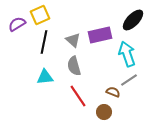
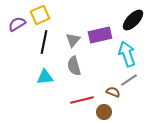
gray triangle: rotated 28 degrees clockwise
red line: moved 4 px right, 4 px down; rotated 70 degrees counterclockwise
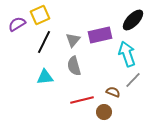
black line: rotated 15 degrees clockwise
gray line: moved 4 px right; rotated 12 degrees counterclockwise
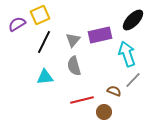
brown semicircle: moved 1 px right, 1 px up
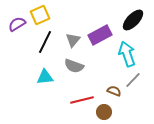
purple rectangle: rotated 15 degrees counterclockwise
black line: moved 1 px right
gray semicircle: rotated 54 degrees counterclockwise
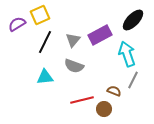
gray line: rotated 18 degrees counterclockwise
brown circle: moved 3 px up
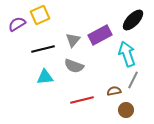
black line: moved 2 px left, 7 px down; rotated 50 degrees clockwise
brown semicircle: rotated 32 degrees counterclockwise
brown circle: moved 22 px right, 1 px down
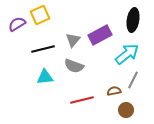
black ellipse: rotated 35 degrees counterclockwise
cyan arrow: rotated 70 degrees clockwise
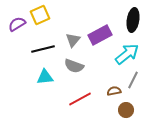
red line: moved 2 px left, 1 px up; rotated 15 degrees counterclockwise
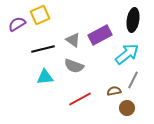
gray triangle: rotated 35 degrees counterclockwise
brown circle: moved 1 px right, 2 px up
